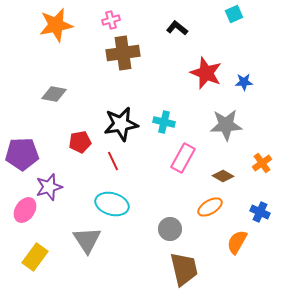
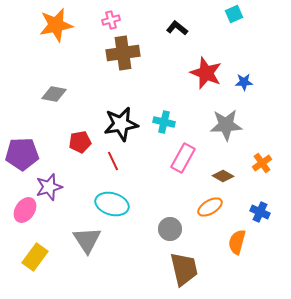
orange semicircle: rotated 15 degrees counterclockwise
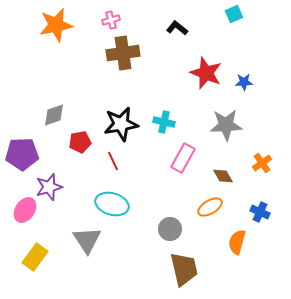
gray diamond: moved 21 px down; rotated 30 degrees counterclockwise
brown diamond: rotated 30 degrees clockwise
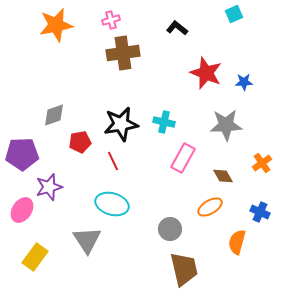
pink ellipse: moved 3 px left
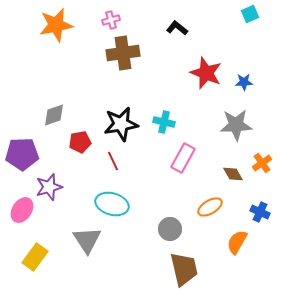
cyan square: moved 16 px right
gray star: moved 10 px right
brown diamond: moved 10 px right, 2 px up
orange semicircle: rotated 15 degrees clockwise
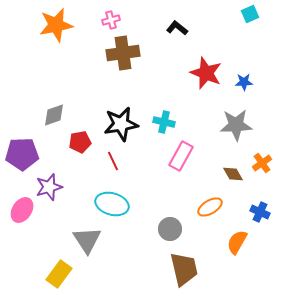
pink rectangle: moved 2 px left, 2 px up
yellow rectangle: moved 24 px right, 17 px down
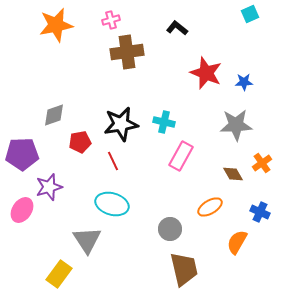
brown cross: moved 4 px right, 1 px up
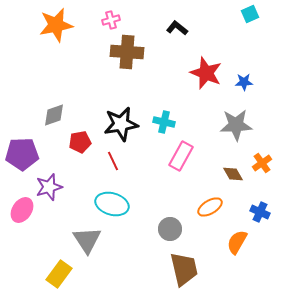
brown cross: rotated 12 degrees clockwise
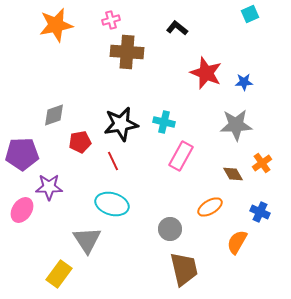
purple star: rotated 16 degrees clockwise
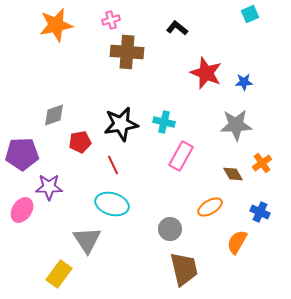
red line: moved 4 px down
